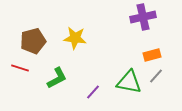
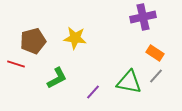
orange rectangle: moved 3 px right, 2 px up; rotated 48 degrees clockwise
red line: moved 4 px left, 4 px up
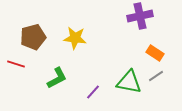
purple cross: moved 3 px left, 1 px up
brown pentagon: moved 4 px up
gray line: rotated 14 degrees clockwise
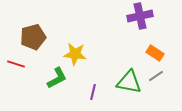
yellow star: moved 16 px down
purple line: rotated 28 degrees counterclockwise
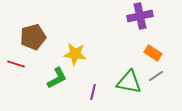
orange rectangle: moved 2 px left
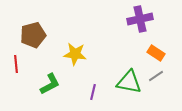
purple cross: moved 3 px down
brown pentagon: moved 2 px up
orange rectangle: moved 3 px right
red line: rotated 66 degrees clockwise
green L-shape: moved 7 px left, 6 px down
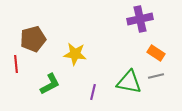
brown pentagon: moved 4 px down
gray line: rotated 21 degrees clockwise
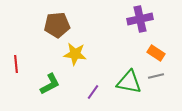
brown pentagon: moved 24 px right, 14 px up; rotated 10 degrees clockwise
purple line: rotated 21 degrees clockwise
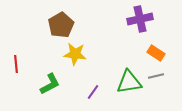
brown pentagon: moved 4 px right; rotated 25 degrees counterclockwise
green triangle: rotated 20 degrees counterclockwise
